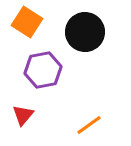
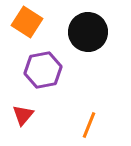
black circle: moved 3 px right
orange line: rotated 32 degrees counterclockwise
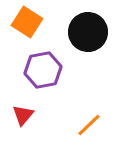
orange line: rotated 24 degrees clockwise
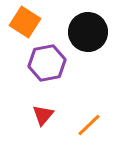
orange square: moved 2 px left
purple hexagon: moved 4 px right, 7 px up
red triangle: moved 20 px right
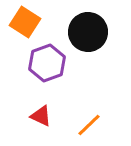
purple hexagon: rotated 9 degrees counterclockwise
red triangle: moved 2 px left, 1 px down; rotated 45 degrees counterclockwise
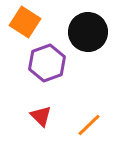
red triangle: rotated 20 degrees clockwise
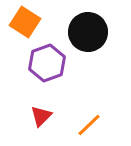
red triangle: rotated 30 degrees clockwise
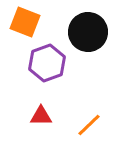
orange square: rotated 12 degrees counterclockwise
red triangle: rotated 45 degrees clockwise
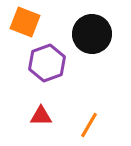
black circle: moved 4 px right, 2 px down
orange line: rotated 16 degrees counterclockwise
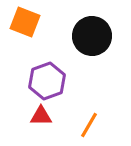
black circle: moved 2 px down
purple hexagon: moved 18 px down
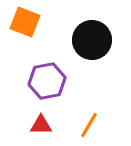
black circle: moved 4 px down
purple hexagon: rotated 9 degrees clockwise
red triangle: moved 9 px down
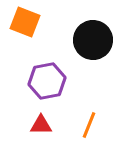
black circle: moved 1 px right
orange line: rotated 8 degrees counterclockwise
